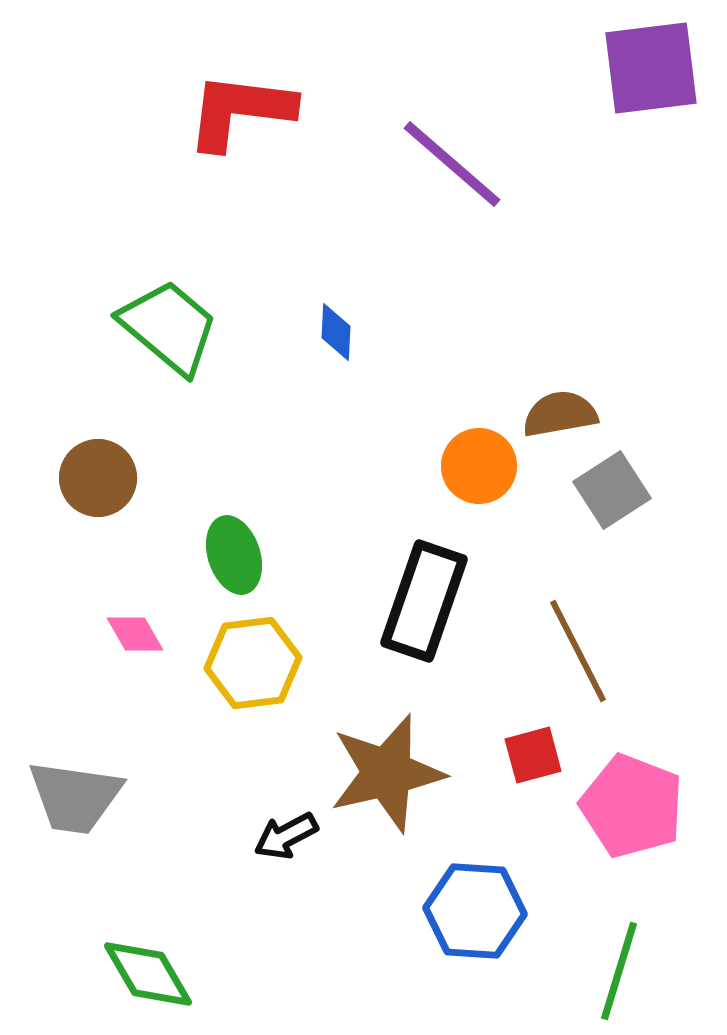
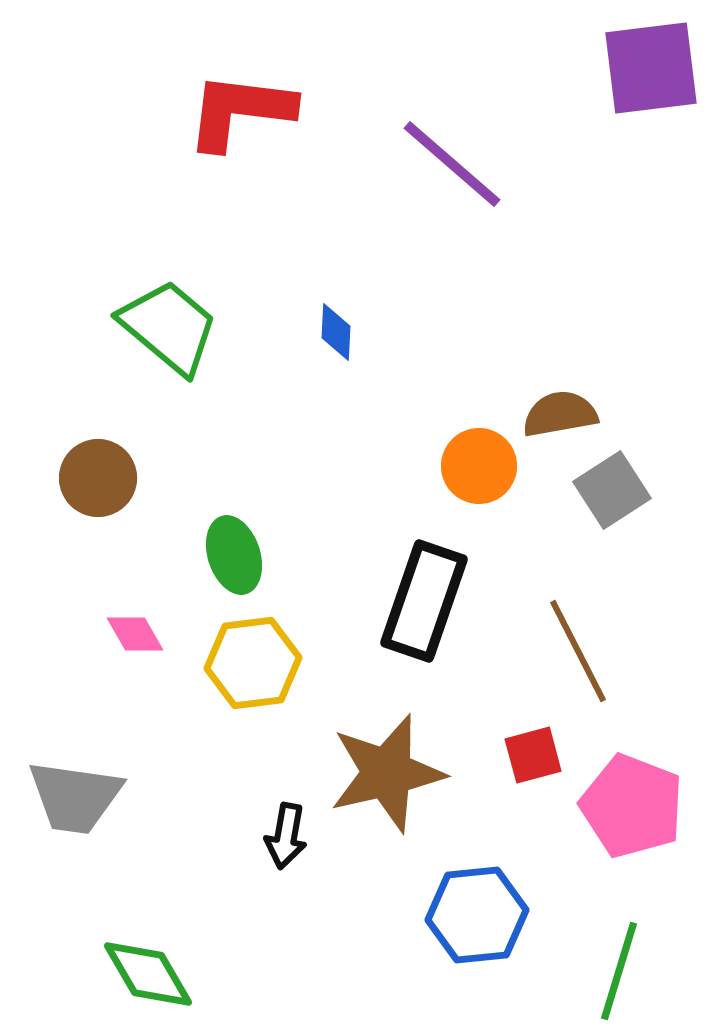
black arrow: rotated 52 degrees counterclockwise
blue hexagon: moved 2 px right, 4 px down; rotated 10 degrees counterclockwise
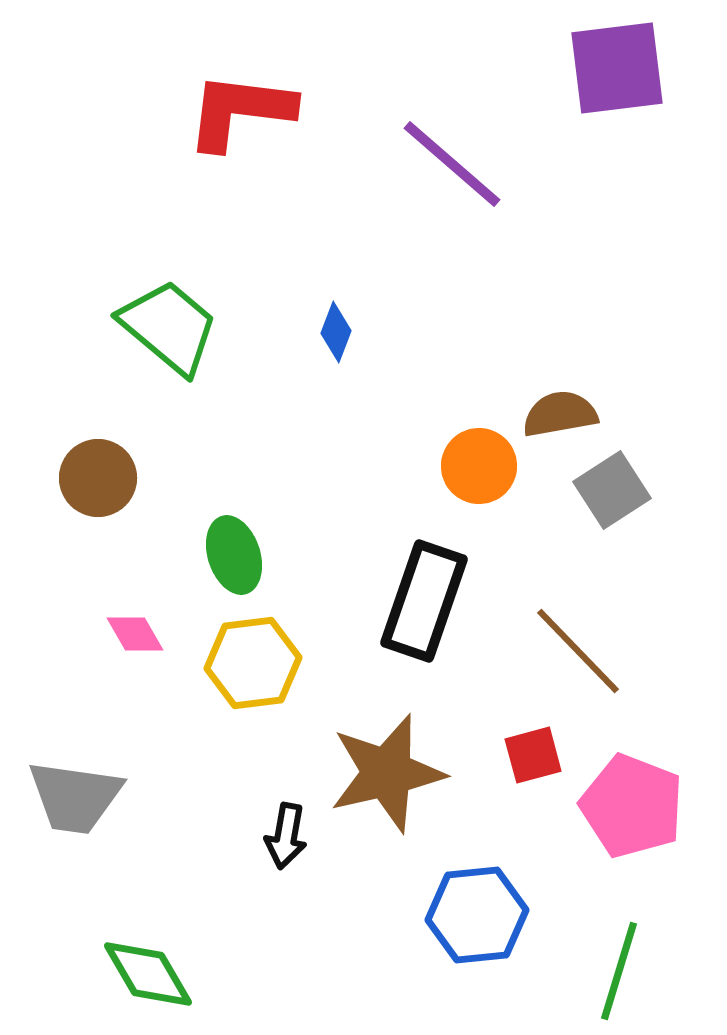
purple square: moved 34 px left
blue diamond: rotated 18 degrees clockwise
brown line: rotated 17 degrees counterclockwise
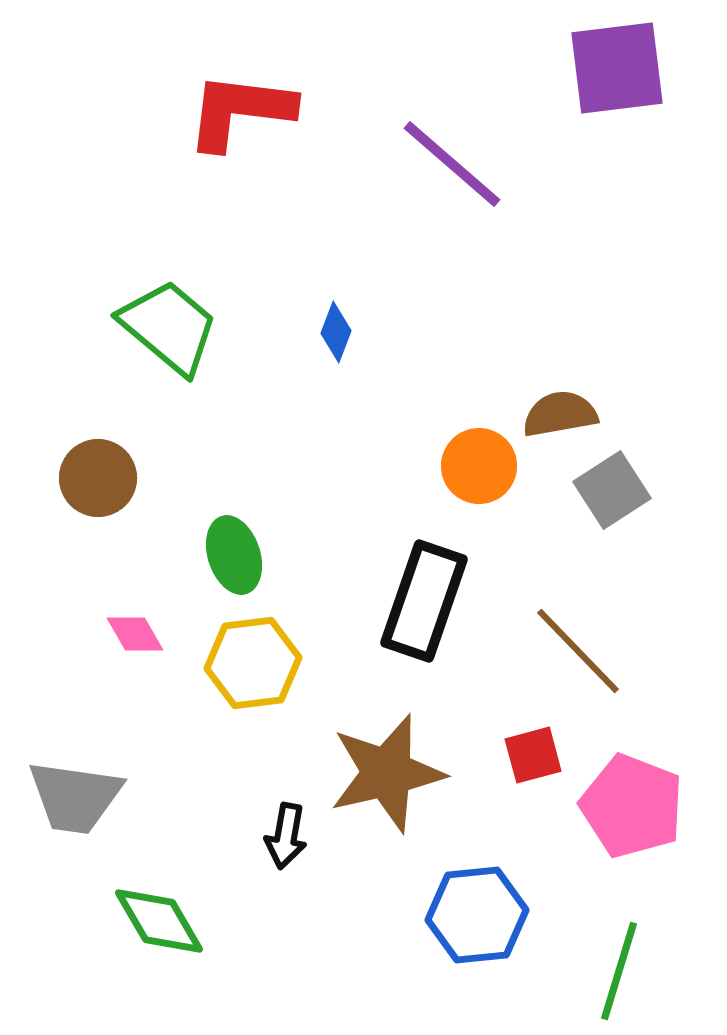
green diamond: moved 11 px right, 53 px up
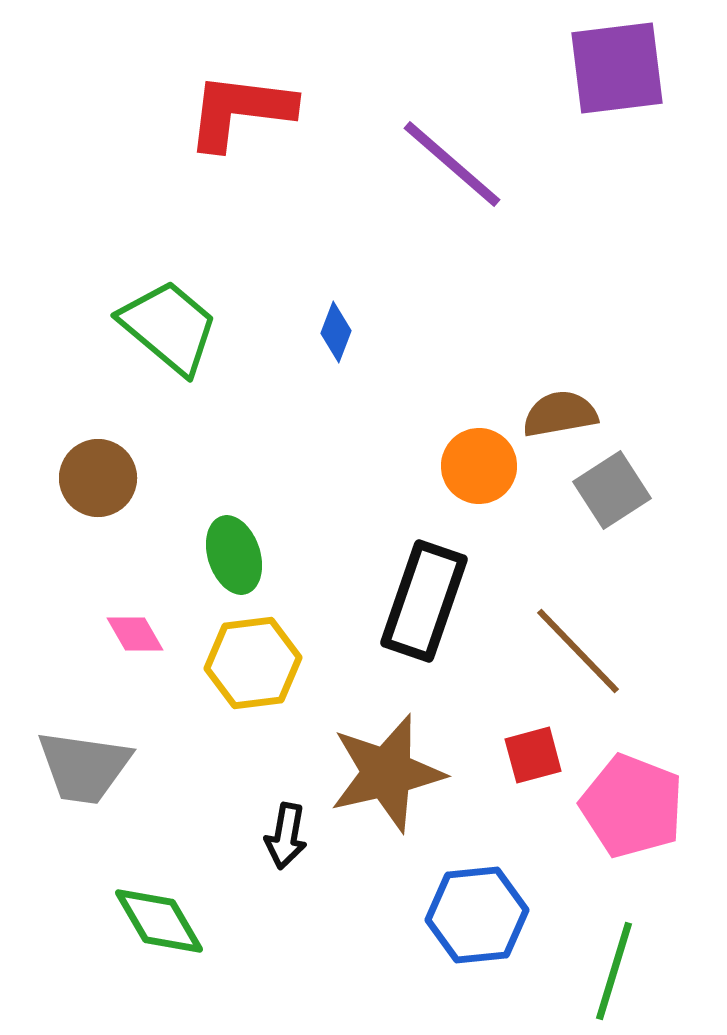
gray trapezoid: moved 9 px right, 30 px up
green line: moved 5 px left
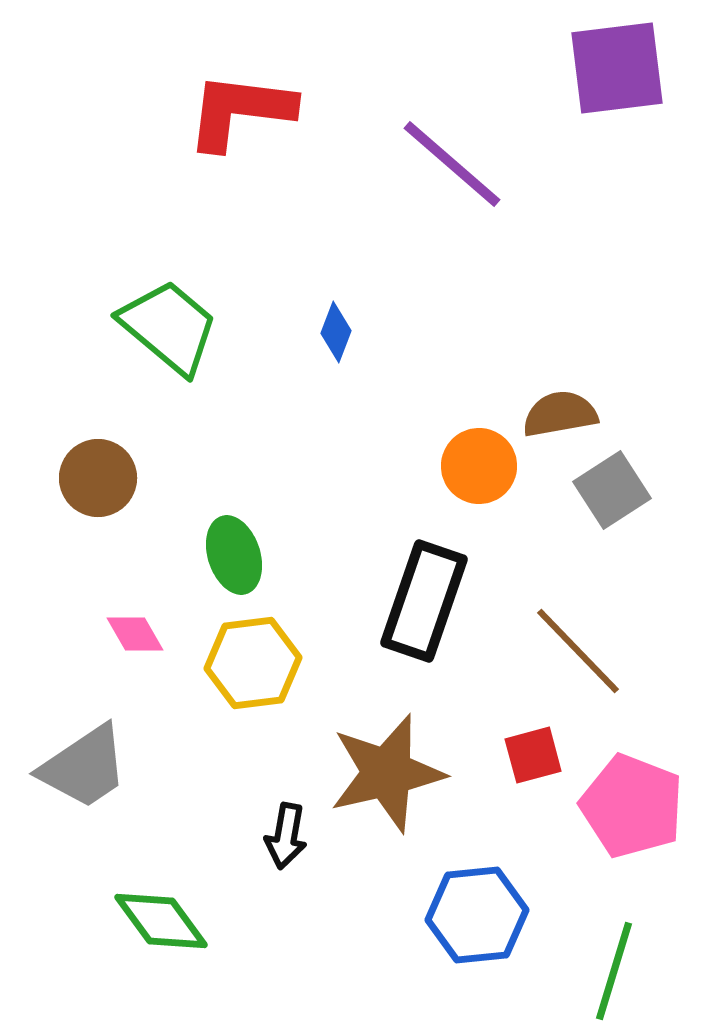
gray trapezoid: rotated 42 degrees counterclockwise
green diamond: moved 2 px right; rotated 6 degrees counterclockwise
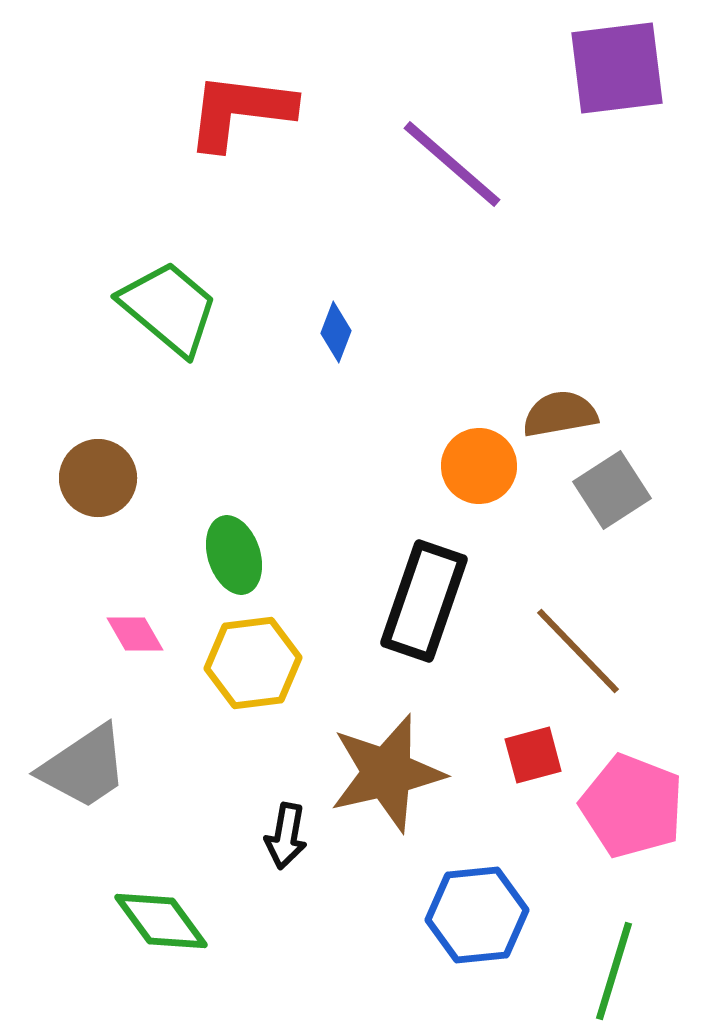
green trapezoid: moved 19 px up
